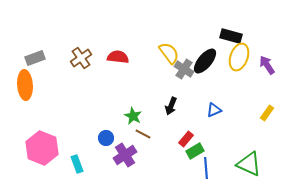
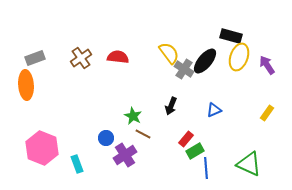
orange ellipse: moved 1 px right
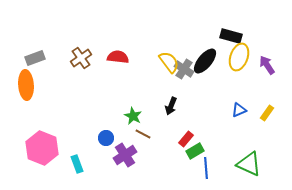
yellow semicircle: moved 9 px down
blue triangle: moved 25 px right
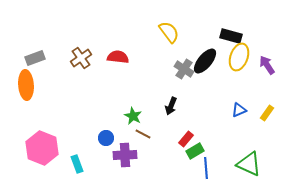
yellow semicircle: moved 30 px up
purple cross: rotated 30 degrees clockwise
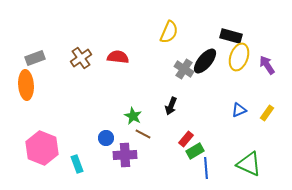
yellow semicircle: rotated 60 degrees clockwise
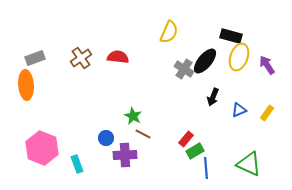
black arrow: moved 42 px right, 9 px up
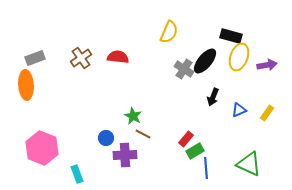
purple arrow: rotated 114 degrees clockwise
cyan rectangle: moved 10 px down
